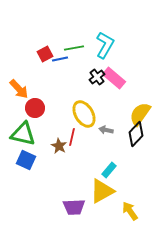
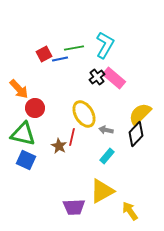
red square: moved 1 px left
yellow semicircle: rotated 10 degrees clockwise
cyan rectangle: moved 2 px left, 14 px up
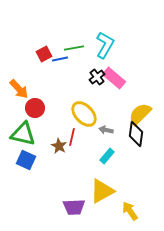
yellow ellipse: rotated 12 degrees counterclockwise
black diamond: rotated 35 degrees counterclockwise
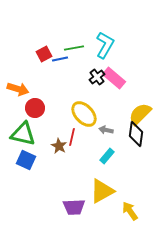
orange arrow: moved 1 px left; rotated 30 degrees counterclockwise
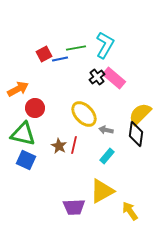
green line: moved 2 px right
orange arrow: rotated 45 degrees counterclockwise
red line: moved 2 px right, 8 px down
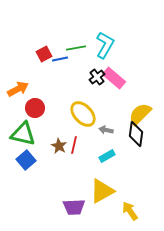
yellow ellipse: moved 1 px left
cyan rectangle: rotated 21 degrees clockwise
blue square: rotated 24 degrees clockwise
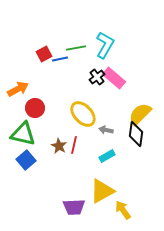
yellow arrow: moved 7 px left, 1 px up
